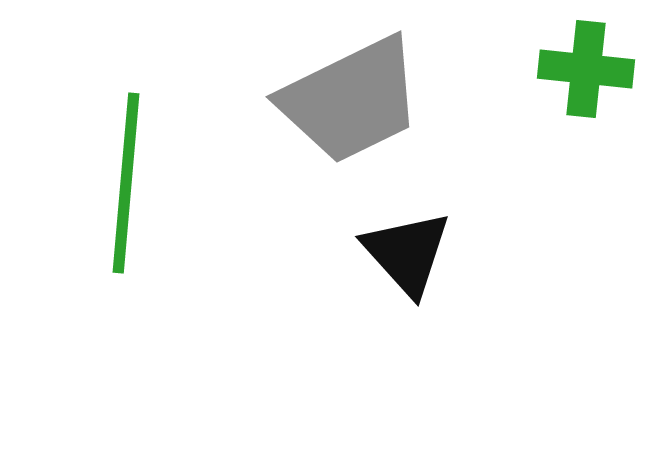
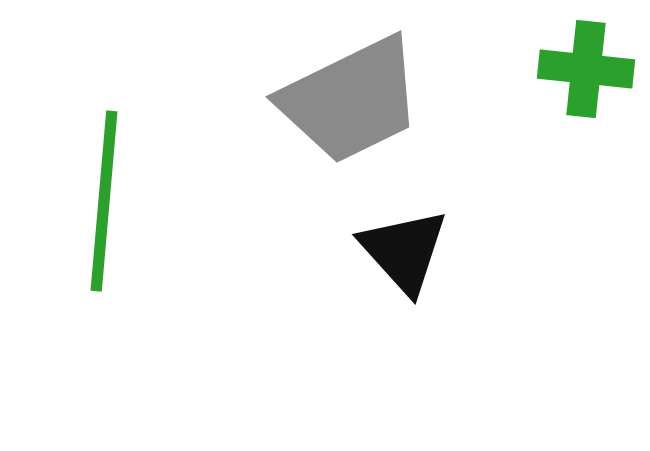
green line: moved 22 px left, 18 px down
black triangle: moved 3 px left, 2 px up
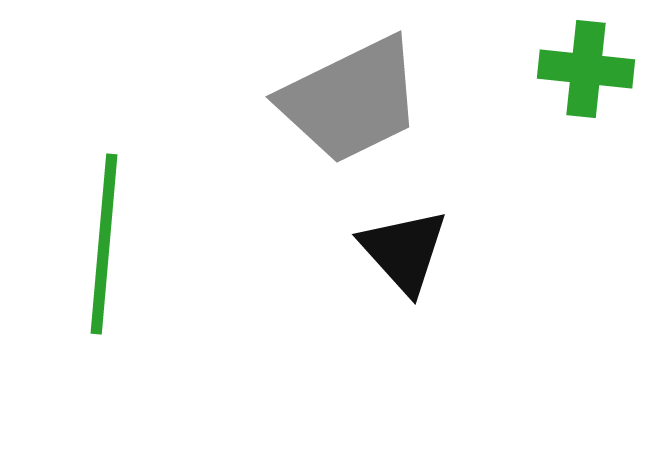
green line: moved 43 px down
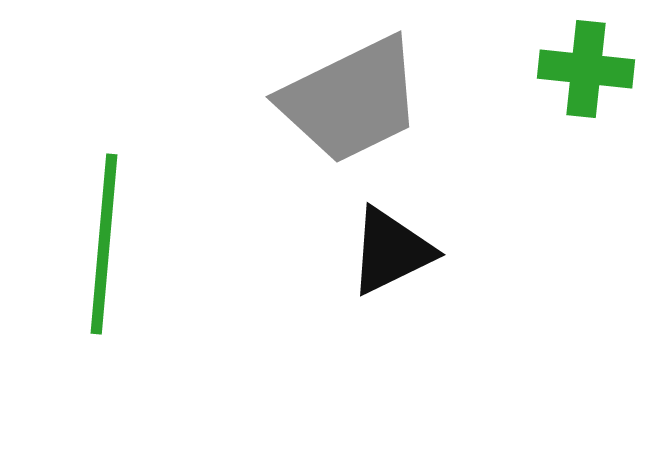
black triangle: moved 13 px left; rotated 46 degrees clockwise
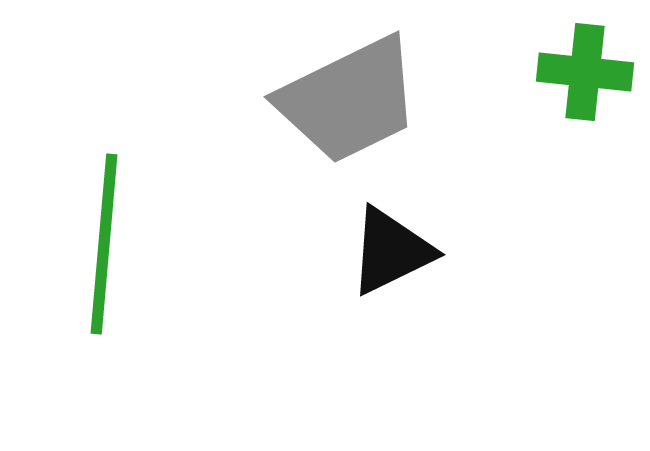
green cross: moved 1 px left, 3 px down
gray trapezoid: moved 2 px left
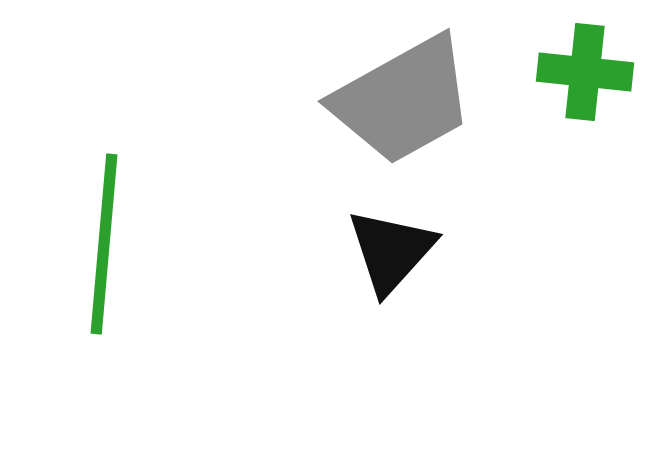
gray trapezoid: moved 54 px right; rotated 3 degrees counterclockwise
black triangle: rotated 22 degrees counterclockwise
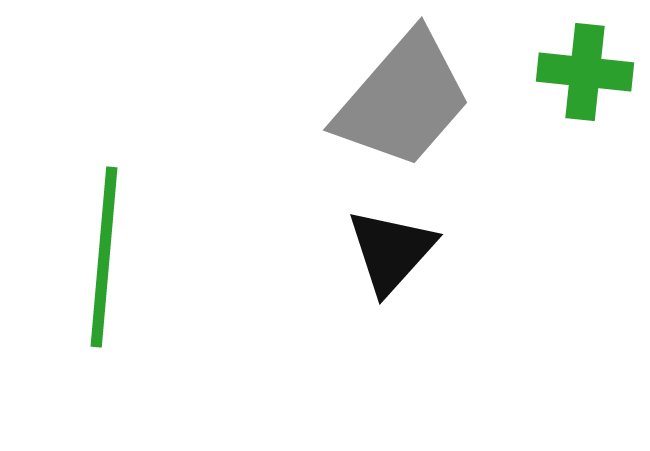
gray trapezoid: rotated 20 degrees counterclockwise
green line: moved 13 px down
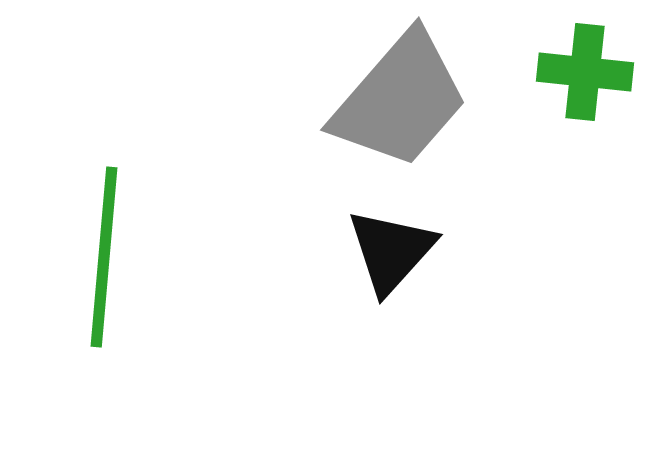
gray trapezoid: moved 3 px left
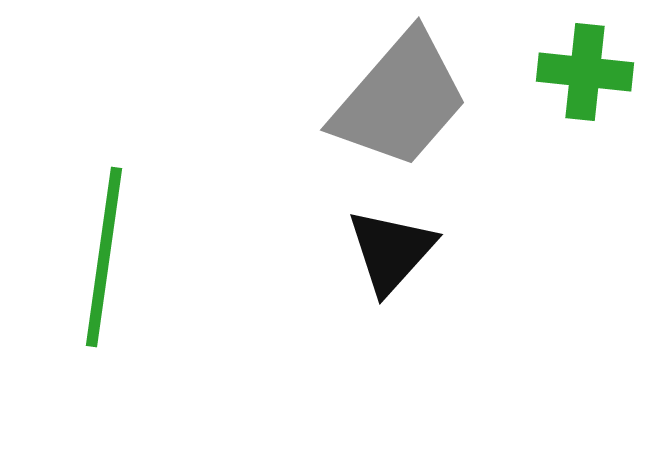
green line: rotated 3 degrees clockwise
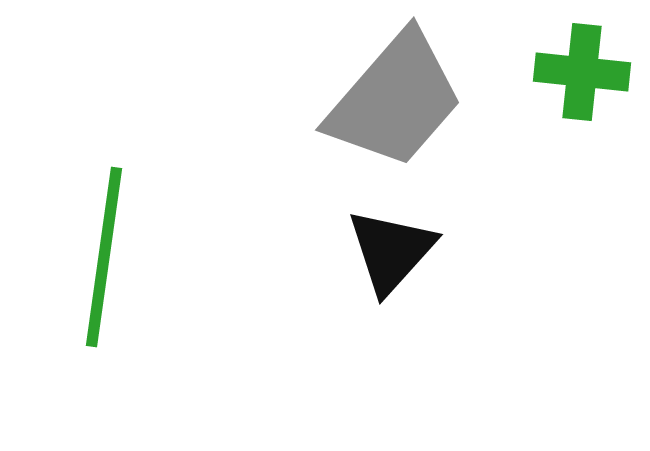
green cross: moved 3 px left
gray trapezoid: moved 5 px left
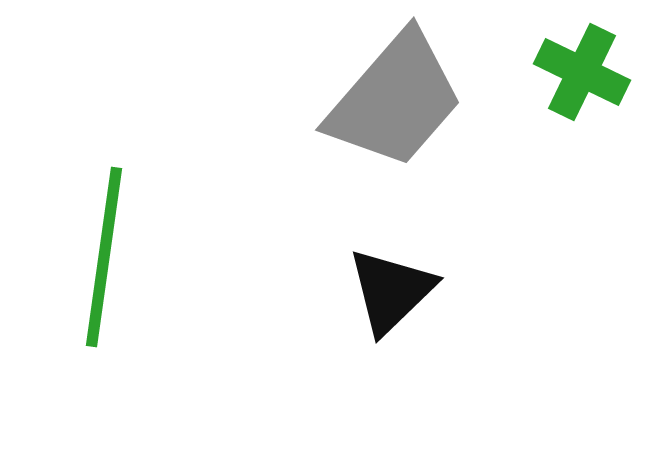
green cross: rotated 20 degrees clockwise
black triangle: moved 40 px down; rotated 4 degrees clockwise
